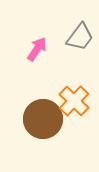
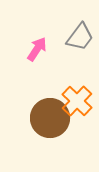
orange cross: moved 3 px right
brown circle: moved 7 px right, 1 px up
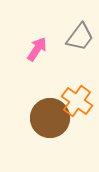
orange cross: rotated 8 degrees counterclockwise
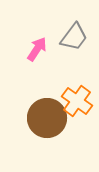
gray trapezoid: moved 6 px left
brown circle: moved 3 px left
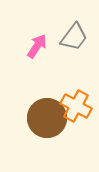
pink arrow: moved 3 px up
orange cross: moved 1 px left, 5 px down; rotated 8 degrees counterclockwise
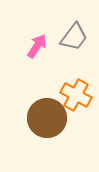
orange cross: moved 11 px up
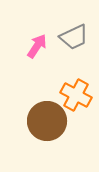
gray trapezoid: rotated 28 degrees clockwise
brown circle: moved 3 px down
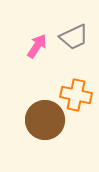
orange cross: rotated 16 degrees counterclockwise
brown circle: moved 2 px left, 1 px up
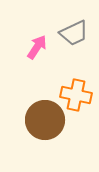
gray trapezoid: moved 4 px up
pink arrow: moved 1 px down
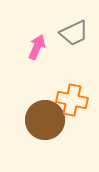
pink arrow: rotated 10 degrees counterclockwise
orange cross: moved 4 px left, 5 px down
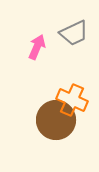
orange cross: rotated 12 degrees clockwise
brown circle: moved 11 px right
